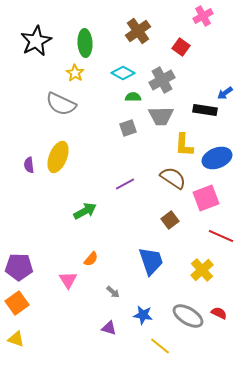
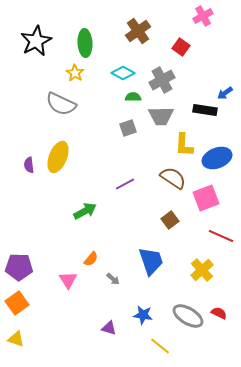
gray arrow: moved 13 px up
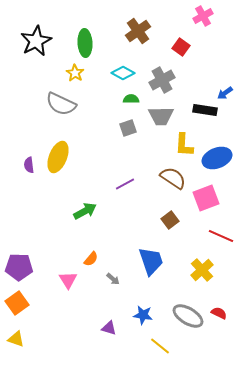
green semicircle: moved 2 px left, 2 px down
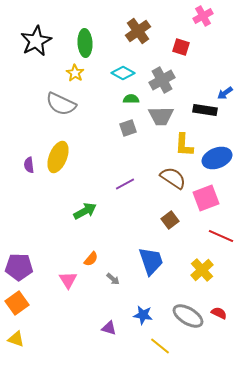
red square: rotated 18 degrees counterclockwise
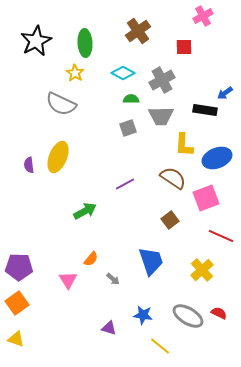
red square: moved 3 px right; rotated 18 degrees counterclockwise
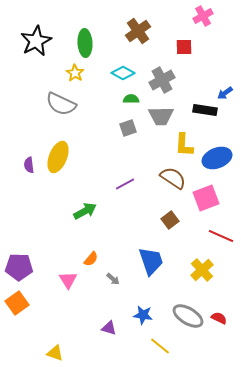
red semicircle: moved 5 px down
yellow triangle: moved 39 px right, 14 px down
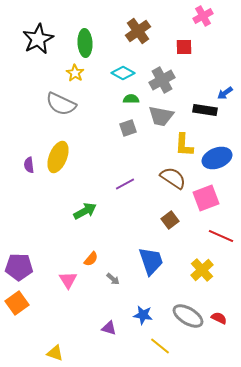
black star: moved 2 px right, 2 px up
gray trapezoid: rotated 12 degrees clockwise
